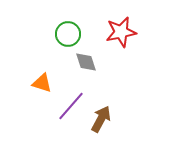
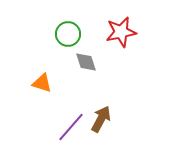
purple line: moved 21 px down
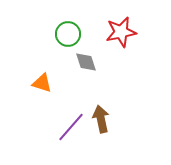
brown arrow: rotated 40 degrees counterclockwise
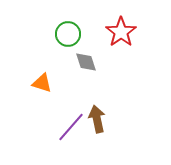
red star: rotated 24 degrees counterclockwise
brown arrow: moved 4 px left
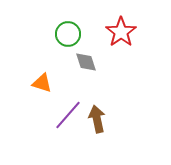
purple line: moved 3 px left, 12 px up
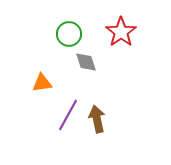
green circle: moved 1 px right
orange triangle: rotated 25 degrees counterclockwise
purple line: rotated 12 degrees counterclockwise
